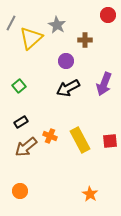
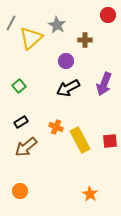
orange cross: moved 6 px right, 9 px up
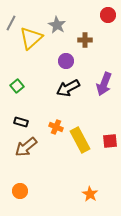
green square: moved 2 px left
black rectangle: rotated 48 degrees clockwise
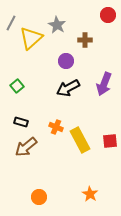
orange circle: moved 19 px right, 6 px down
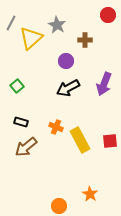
orange circle: moved 20 px right, 9 px down
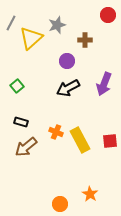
gray star: rotated 24 degrees clockwise
purple circle: moved 1 px right
orange cross: moved 5 px down
orange circle: moved 1 px right, 2 px up
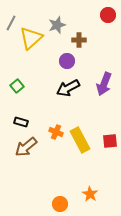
brown cross: moved 6 px left
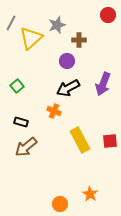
purple arrow: moved 1 px left
orange cross: moved 2 px left, 21 px up
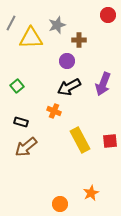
yellow triangle: rotated 40 degrees clockwise
black arrow: moved 1 px right, 1 px up
orange star: moved 1 px right, 1 px up; rotated 14 degrees clockwise
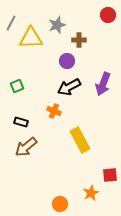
green square: rotated 16 degrees clockwise
red square: moved 34 px down
